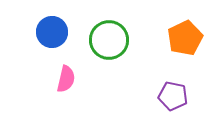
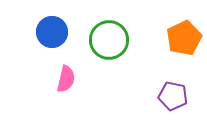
orange pentagon: moved 1 px left
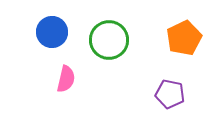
purple pentagon: moved 3 px left, 2 px up
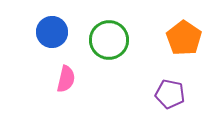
orange pentagon: rotated 12 degrees counterclockwise
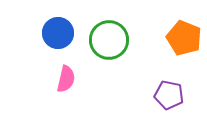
blue circle: moved 6 px right, 1 px down
orange pentagon: rotated 12 degrees counterclockwise
purple pentagon: moved 1 px left, 1 px down
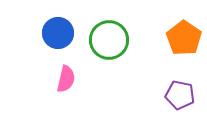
orange pentagon: rotated 12 degrees clockwise
purple pentagon: moved 11 px right
